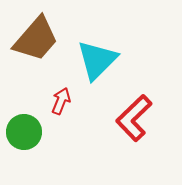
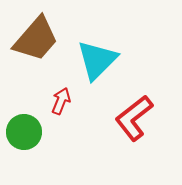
red L-shape: rotated 6 degrees clockwise
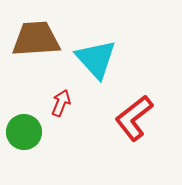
brown trapezoid: rotated 135 degrees counterclockwise
cyan triangle: moved 1 px left, 1 px up; rotated 27 degrees counterclockwise
red arrow: moved 2 px down
